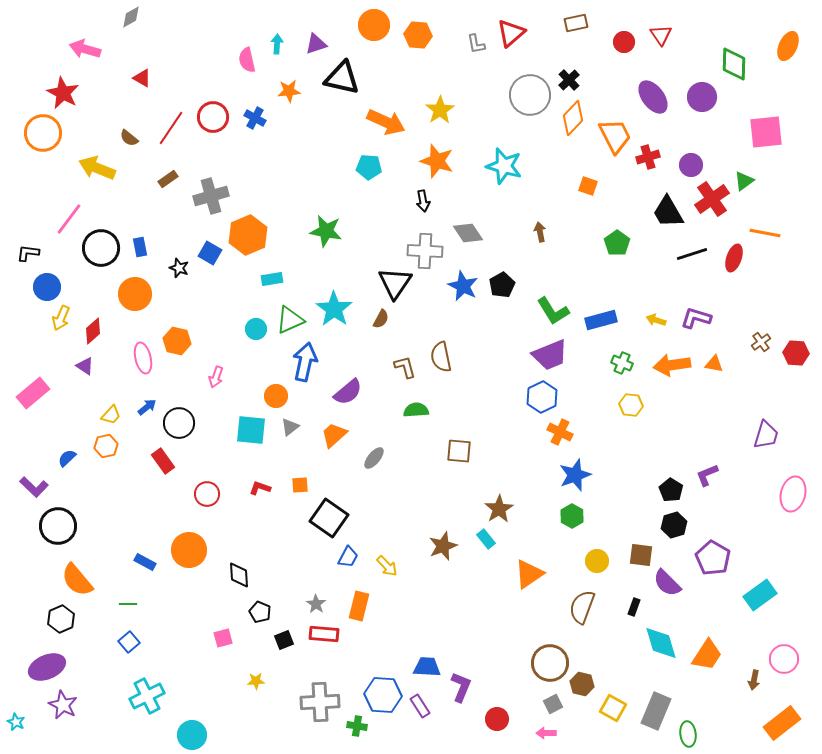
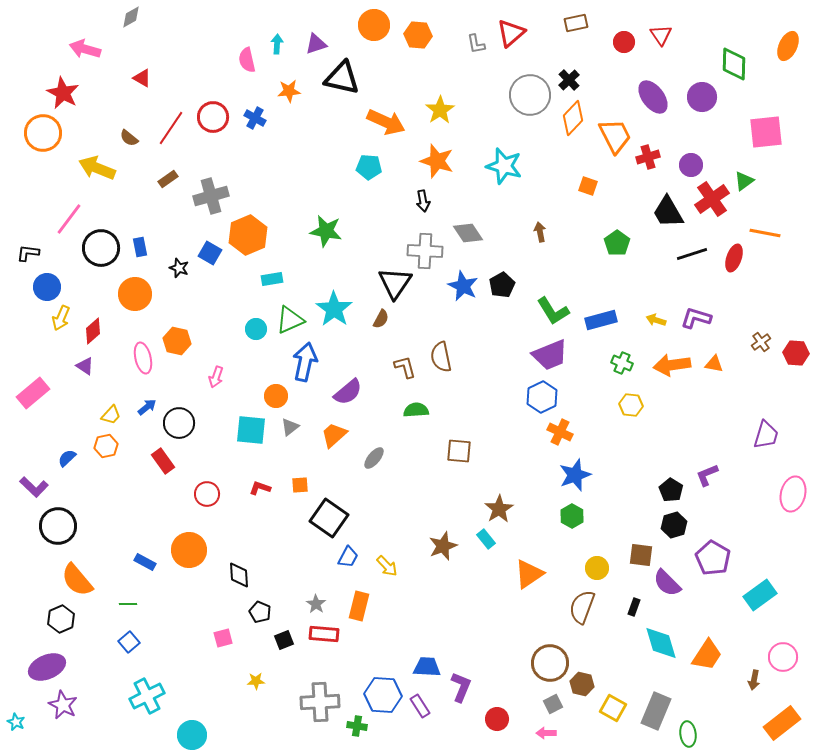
yellow circle at (597, 561): moved 7 px down
pink circle at (784, 659): moved 1 px left, 2 px up
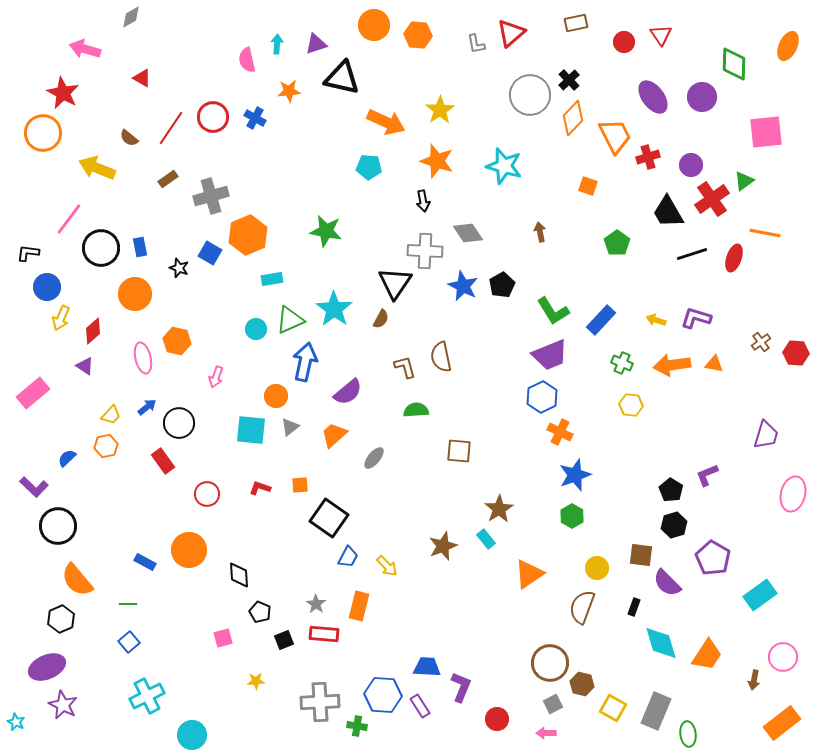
blue rectangle at (601, 320): rotated 32 degrees counterclockwise
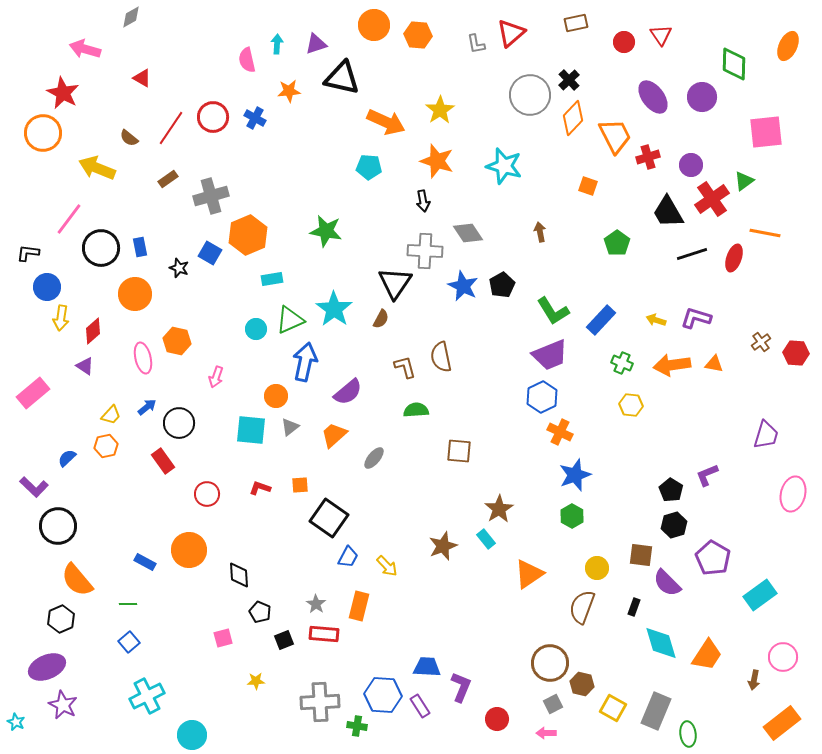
yellow arrow at (61, 318): rotated 15 degrees counterclockwise
